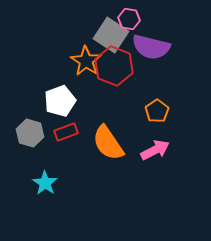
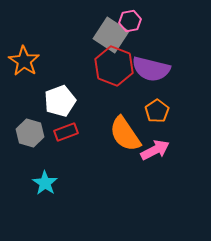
pink hexagon: moved 1 px right, 2 px down; rotated 20 degrees counterclockwise
purple semicircle: moved 22 px down
orange star: moved 62 px left
orange semicircle: moved 17 px right, 9 px up
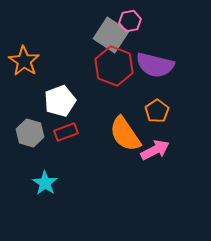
purple semicircle: moved 4 px right, 4 px up
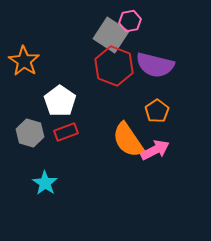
white pentagon: rotated 16 degrees counterclockwise
orange semicircle: moved 3 px right, 6 px down
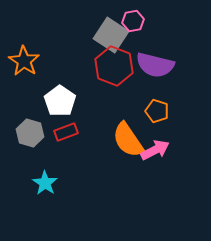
pink hexagon: moved 3 px right
orange pentagon: rotated 20 degrees counterclockwise
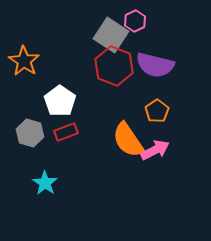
pink hexagon: moved 2 px right; rotated 15 degrees counterclockwise
orange pentagon: rotated 20 degrees clockwise
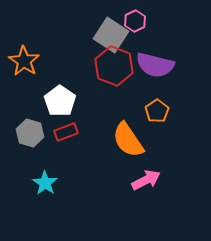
pink arrow: moved 9 px left, 30 px down
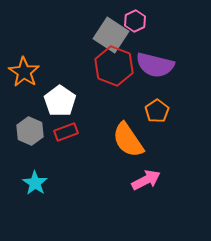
orange star: moved 11 px down
gray hexagon: moved 2 px up; rotated 8 degrees clockwise
cyan star: moved 10 px left
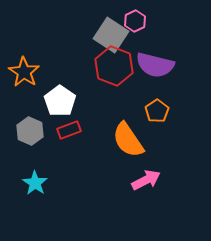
red rectangle: moved 3 px right, 2 px up
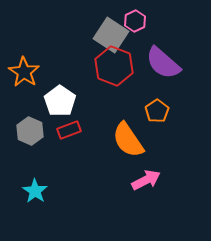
purple semicircle: moved 8 px right, 2 px up; rotated 27 degrees clockwise
cyan star: moved 8 px down
